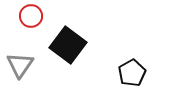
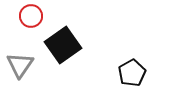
black square: moved 5 px left; rotated 18 degrees clockwise
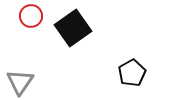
black square: moved 10 px right, 17 px up
gray triangle: moved 17 px down
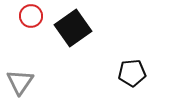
black pentagon: rotated 24 degrees clockwise
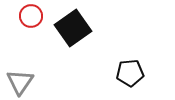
black pentagon: moved 2 px left
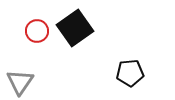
red circle: moved 6 px right, 15 px down
black square: moved 2 px right
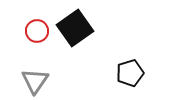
black pentagon: rotated 12 degrees counterclockwise
gray triangle: moved 15 px right, 1 px up
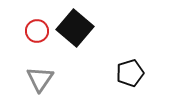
black square: rotated 15 degrees counterclockwise
gray triangle: moved 5 px right, 2 px up
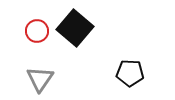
black pentagon: rotated 20 degrees clockwise
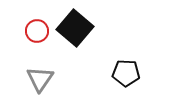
black pentagon: moved 4 px left
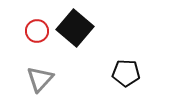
gray triangle: rotated 8 degrees clockwise
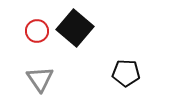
gray triangle: rotated 16 degrees counterclockwise
